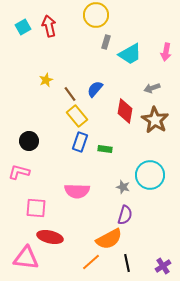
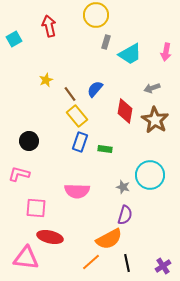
cyan square: moved 9 px left, 12 px down
pink L-shape: moved 2 px down
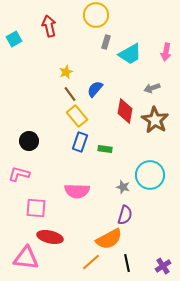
yellow star: moved 20 px right, 8 px up
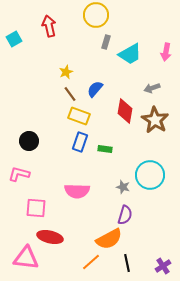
yellow rectangle: moved 2 px right; rotated 30 degrees counterclockwise
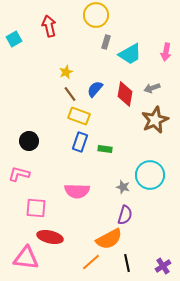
red diamond: moved 17 px up
brown star: rotated 16 degrees clockwise
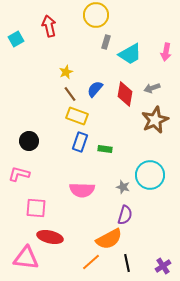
cyan square: moved 2 px right
yellow rectangle: moved 2 px left
pink semicircle: moved 5 px right, 1 px up
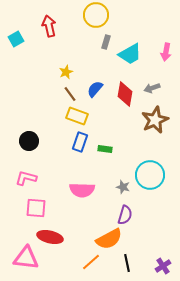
pink L-shape: moved 7 px right, 4 px down
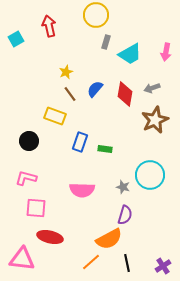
yellow rectangle: moved 22 px left
pink triangle: moved 4 px left, 1 px down
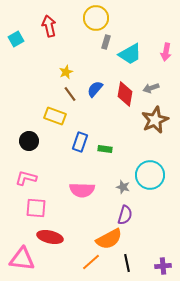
yellow circle: moved 3 px down
gray arrow: moved 1 px left
purple cross: rotated 28 degrees clockwise
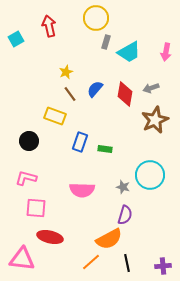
cyan trapezoid: moved 1 px left, 2 px up
